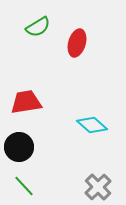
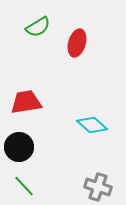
gray cross: rotated 28 degrees counterclockwise
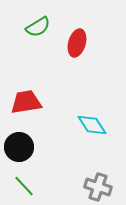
cyan diamond: rotated 16 degrees clockwise
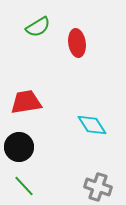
red ellipse: rotated 24 degrees counterclockwise
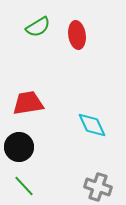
red ellipse: moved 8 px up
red trapezoid: moved 2 px right, 1 px down
cyan diamond: rotated 8 degrees clockwise
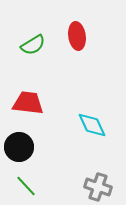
green semicircle: moved 5 px left, 18 px down
red ellipse: moved 1 px down
red trapezoid: rotated 16 degrees clockwise
green line: moved 2 px right
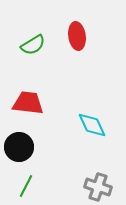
green line: rotated 70 degrees clockwise
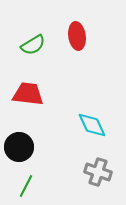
red trapezoid: moved 9 px up
gray cross: moved 15 px up
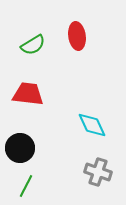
black circle: moved 1 px right, 1 px down
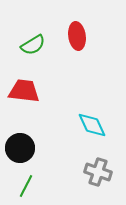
red trapezoid: moved 4 px left, 3 px up
